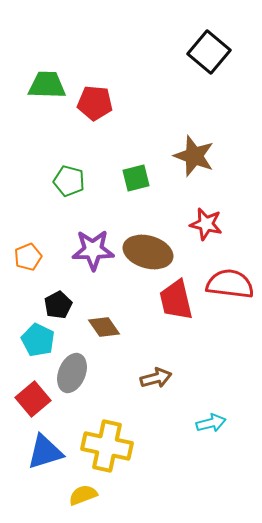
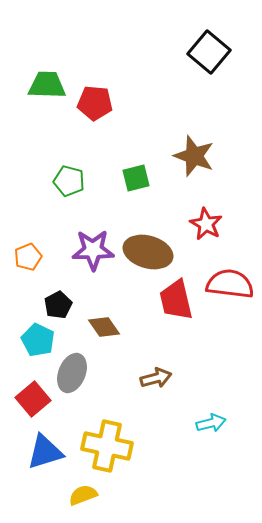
red star: rotated 16 degrees clockwise
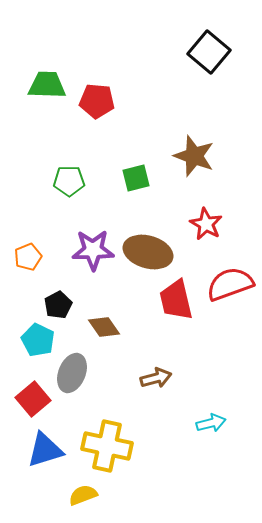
red pentagon: moved 2 px right, 2 px up
green pentagon: rotated 16 degrees counterclockwise
red semicircle: rotated 27 degrees counterclockwise
blue triangle: moved 2 px up
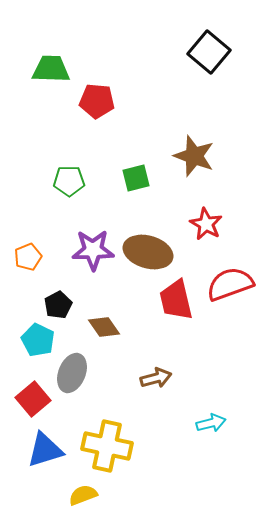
green trapezoid: moved 4 px right, 16 px up
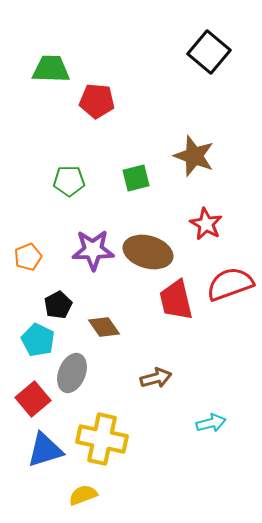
yellow cross: moved 5 px left, 7 px up
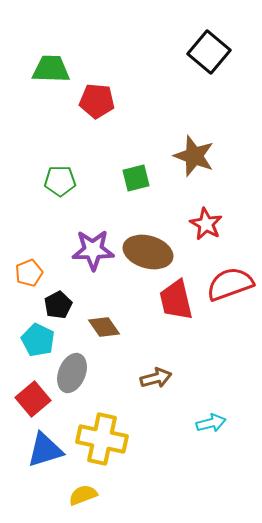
green pentagon: moved 9 px left
orange pentagon: moved 1 px right, 16 px down
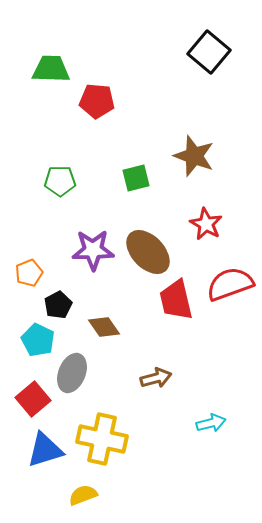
brown ellipse: rotated 30 degrees clockwise
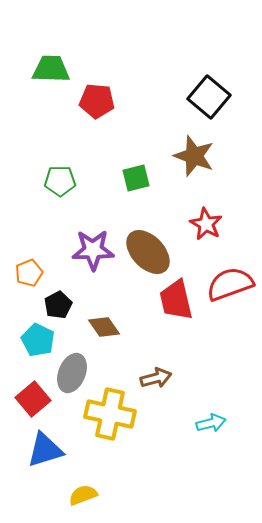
black square: moved 45 px down
yellow cross: moved 8 px right, 25 px up
